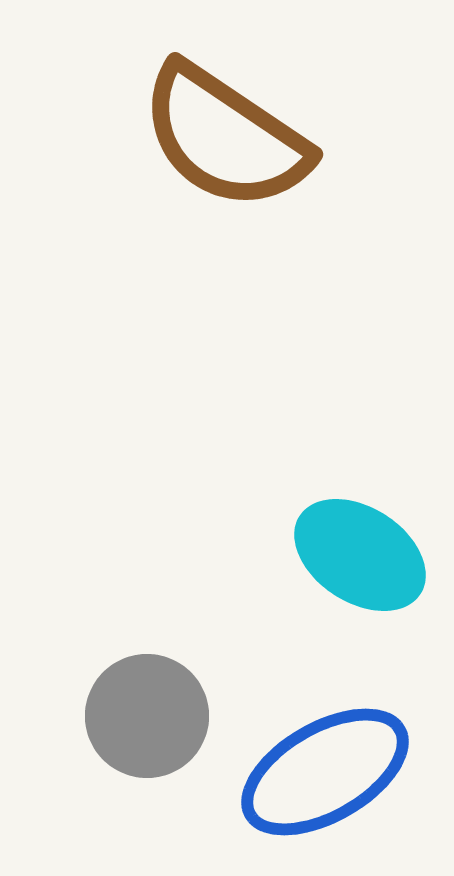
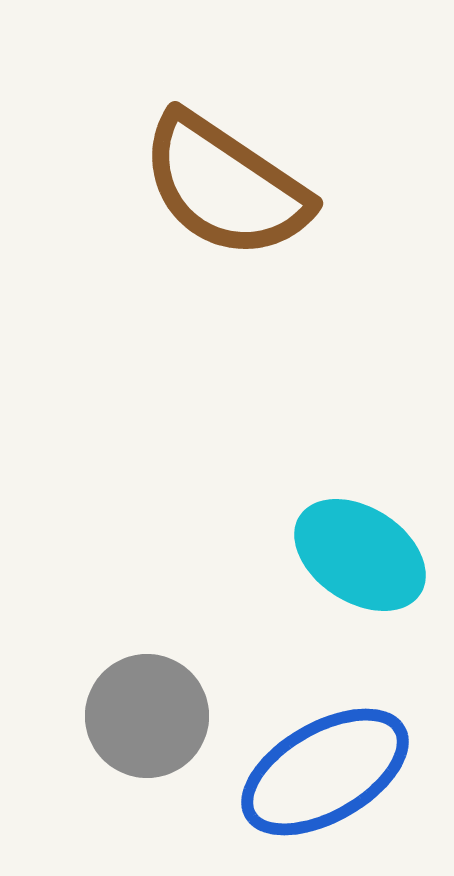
brown semicircle: moved 49 px down
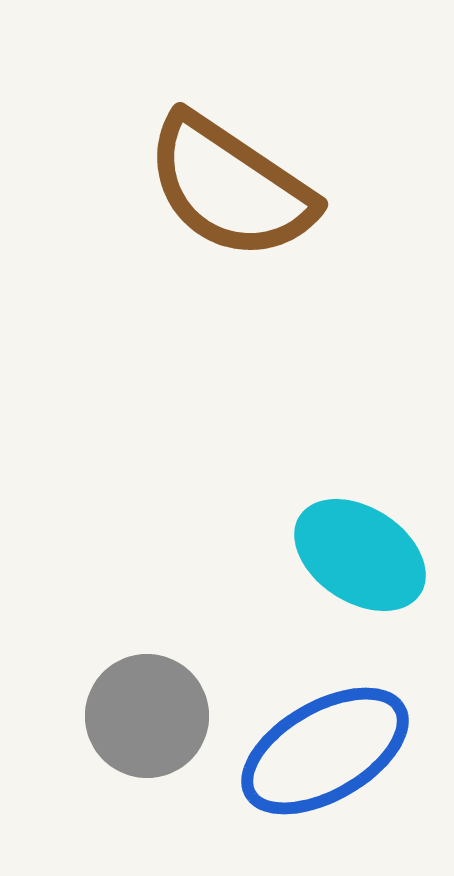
brown semicircle: moved 5 px right, 1 px down
blue ellipse: moved 21 px up
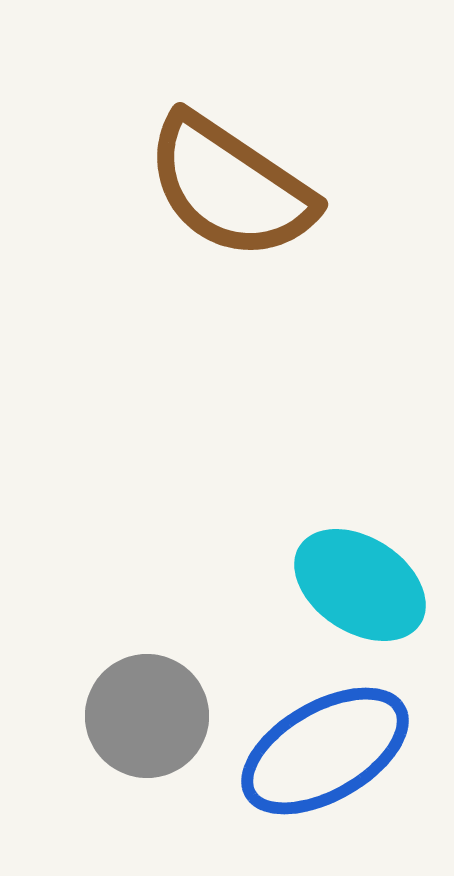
cyan ellipse: moved 30 px down
